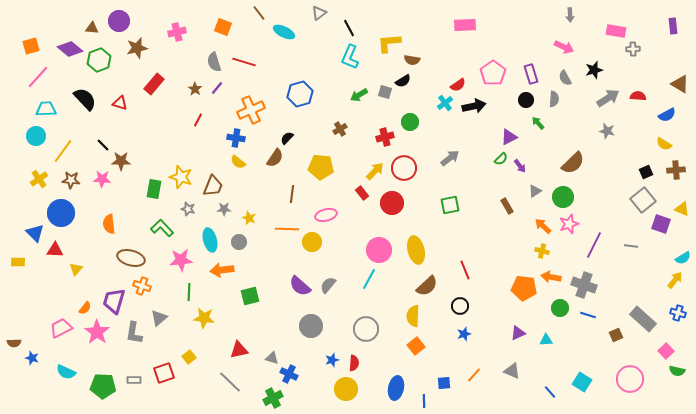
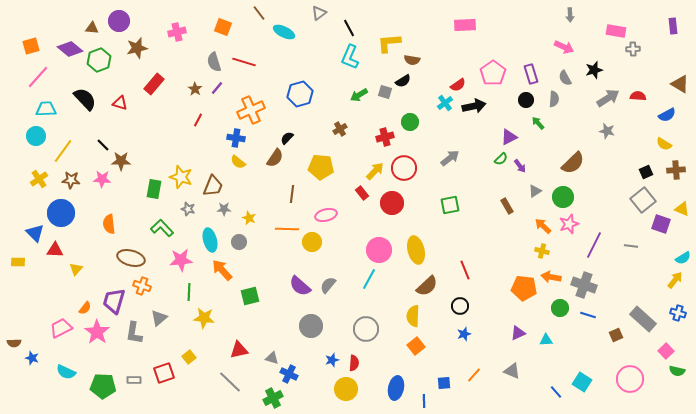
orange arrow at (222, 270): rotated 55 degrees clockwise
blue line at (550, 392): moved 6 px right
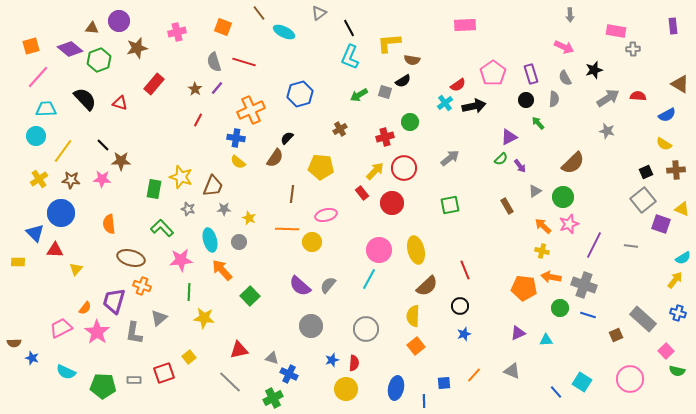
green square at (250, 296): rotated 30 degrees counterclockwise
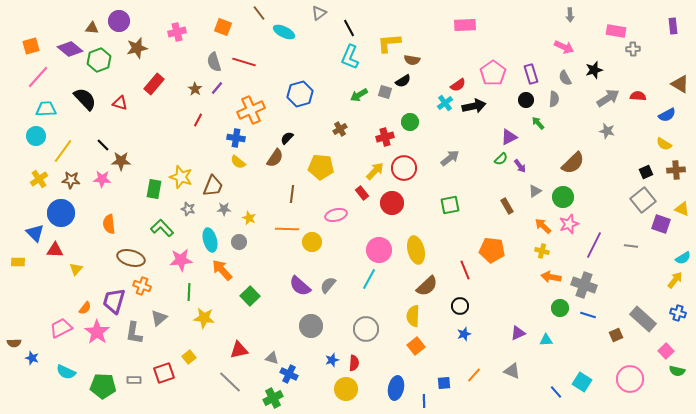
pink ellipse at (326, 215): moved 10 px right
orange pentagon at (524, 288): moved 32 px left, 38 px up
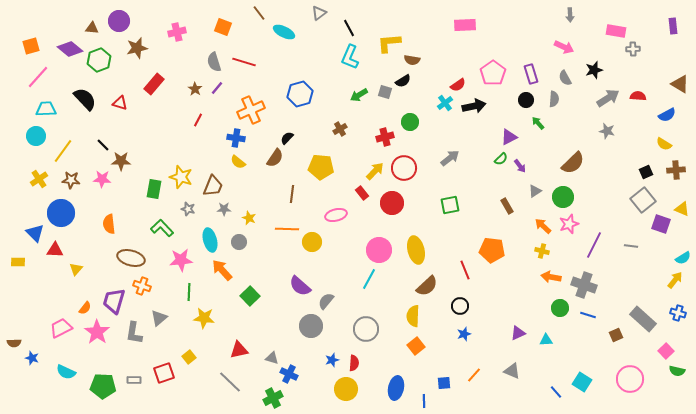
gray semicircle at (328, 285): moved 2 px left, 16 px down
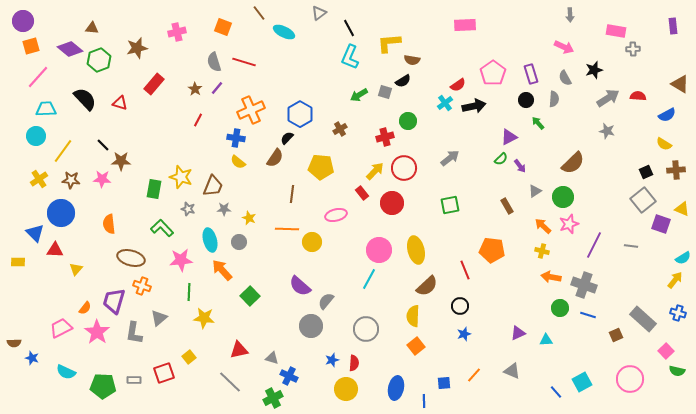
purple circle at (119, 21): moved 96 px left
blue hexagon at (300, 94): moved 20 px down; rotated 15 degrees counterclockwise
green circle at (410, 122): moved 2 px left, 1 px up
blue cross at (289, 374): moved 2 px down
cyan square at (582, 382): rotated 30 degrees clockwise
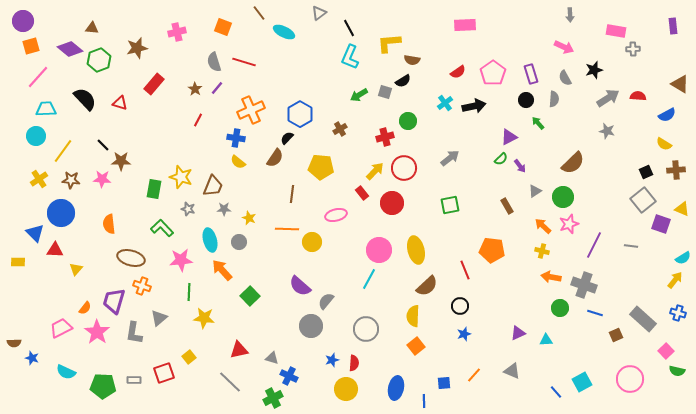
red semicircle at (458, 85): moved 13 px up
blue line at (588, 315): moved 7 px right, 2 px up
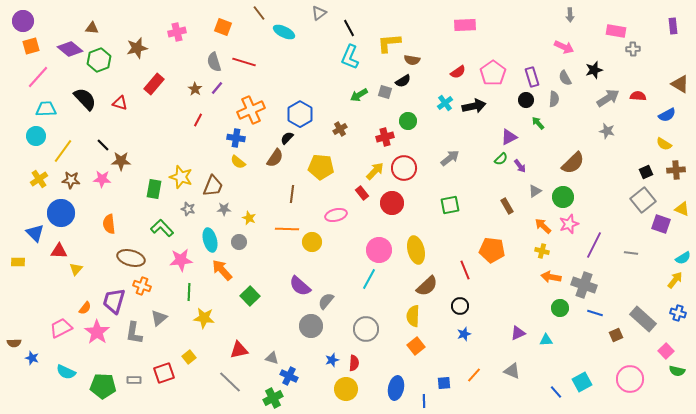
purple rectangle at (531, 74): moved 1 px right, 3 px down
gray line at (631, 246): moved 7 px down
red triangle at (55, 250): moved 4 px right, 1 px down
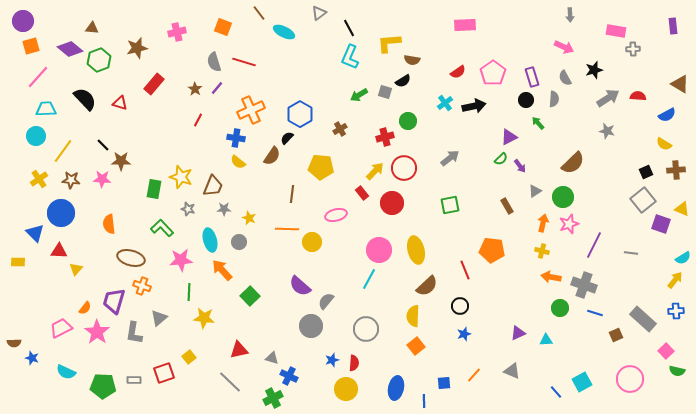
brown semicircle at (275, 158): moved 3 px left, 2 px up
orange arrow at (543, 226): moved 3 px up; rotated 60 degrees clockwise
blue cross at (678, 313): moved 2 px left, 2 px up; rotated 21 degrees counterclockwise
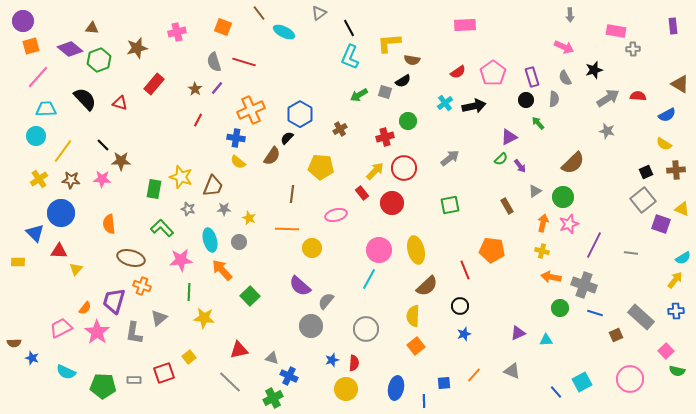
yellow circle at (312, 242): moved 6 px down
gray rectangle at (643, 319): moved 2 px left, 2 px up
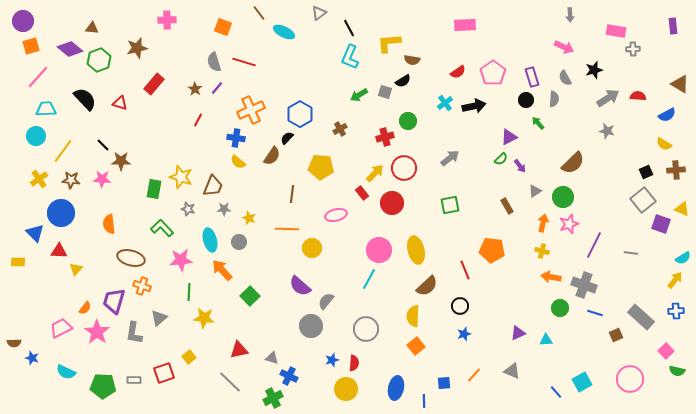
pink cross at (177, 32): moved 10 px left, 12 px up; rotated 12 degrees clockwise
yellow arrow at (375, 171): moved 2 px down
